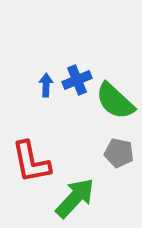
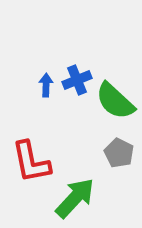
gray pentagon: rotated 16 degrees clockwise
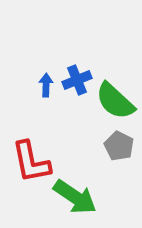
gray pentagon: moved 7 px up
green arrow: moved 1 px up; rotated 81 degrees clockwise
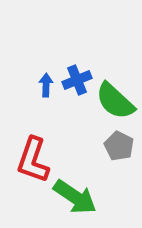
red L-shape: moved 2 px right, 2 px up; rotated 30 degrees clockwise
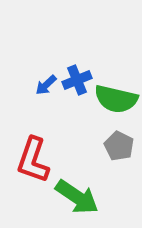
blue arrow: rotated 135 degrees counterclockwise
green semicircle: moved 1 px right, 2 px up; rotated 30 degrees counterclockwise
green arrow: moved 2 px right
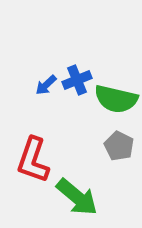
green arrow: rotated 6 degrees clockwise
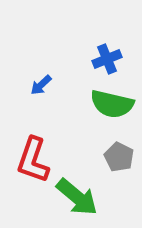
blue cross: moved 30 px right, 21 px up
blue arrow: moved 5 px left
green semicircle: moved 4 px left, 5 px down
gray pentagon: moved 11 px down
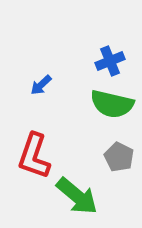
blue cross: moved 3 px right, 2 px down
red L-shape: moved 1 px right, 4 px up
green arrow: moved 1 px up
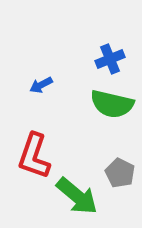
blue cross: moved 2 px up
blue arrow: rotated 15 degrees clockwise
gray pentagon: moved 1 px right, 16 px down
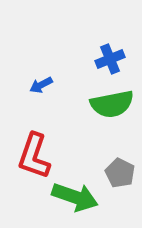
green semicircle: rotated 24 degrees counterclockwise
green arrow: moved 2 px left, 1 px down; rotated 21 degrees counterclockwise
